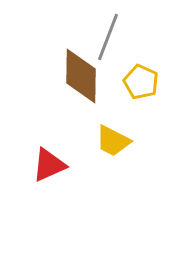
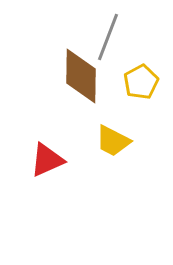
yellow pentagon: rotated 20 degrees clockwise
red triangle: moved 2 px left, 5 px up
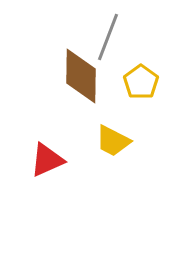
yellow pentagon: rotated 8 degrees counterclockwise
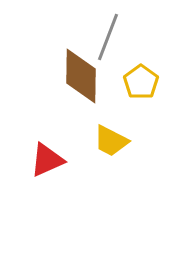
yellow trapezoid: moved 2 px left
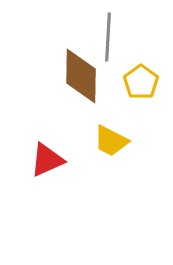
gray line: rotated 18 degrees counterclockwise
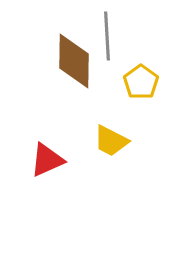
gray line: moved 1 px left, 1 px up; rotated 6 degrees counterclockwise
brown diamond: moved 7 px left, 15 px up
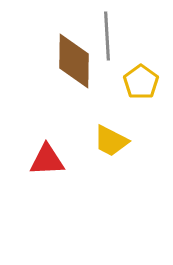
red triangle: rotated 21 degrees clockwise
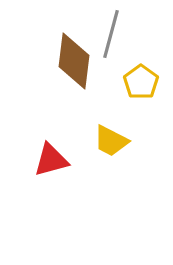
gray line: moved 4 px right, 2 px up; rotated 18 degrees clockwise
brown diamond: rotated 6 degrees clockwise
red triangle: moved 4 px right; rotated 12 degrees counterclockwise
